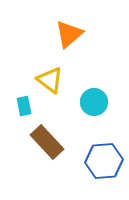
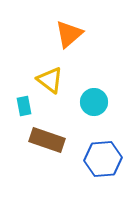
brown rectangle: moved 2 px up; rotated 28 degrees counterclockwise
blue hexagon: moved 1 px left, 2 px up
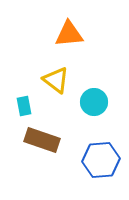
orange triangle: rotated 36 degrees clockwise
yellow triangle: moved 6 px right
brown rectangle: moved 5 px left
blue hexagon: moved 2 px left, 1 px down
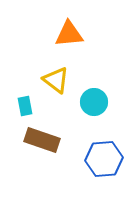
cyan rectangle: moved 1 px right
blue hexagon: moved 3 px right, 1 px up
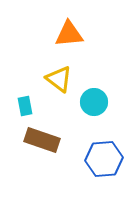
yellow triangle: moved 3 px right, 1 px up
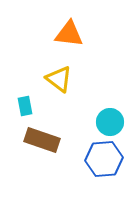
orange triangle: rotated 12 degrees clockwise
cyan circle: moved 16 px right, 20 px down
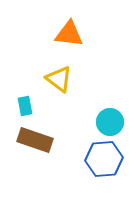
brown rectangle: moved 7 px left
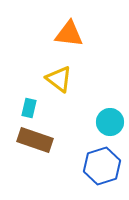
cyan rectangle: moved 4 px right, 2 px down; rotated 24 degrees clockwise
blue hexagon: moved 2 px left, 7 px down; rotated 12 degrees counterclockwise
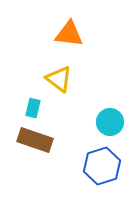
cyan rectangle: moved 4 px right
